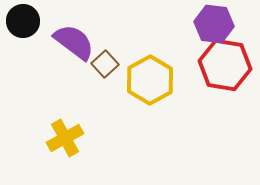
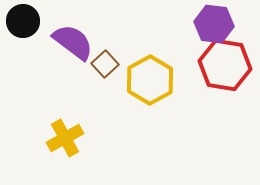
purple semicircle: moved 1 px left
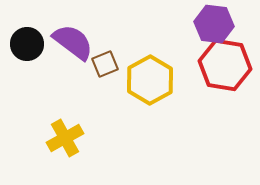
black circle: moved 4 px right, 23 px down
brown square: rotated 20 degrees clockwise
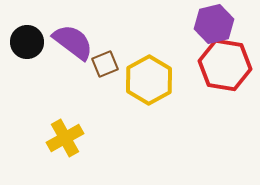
purple hexagon: rotated 21 degrees counterclockwise
black circle: moved 2 px up
yellow hexagon: moved 1 px left
